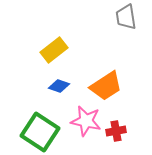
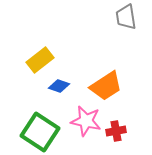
yellow rectangle: moved 14 px left, 10 px down
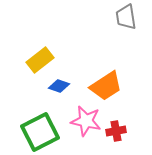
green square: rotated 30 degrees clockwise
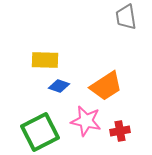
yellow rectangle: moved 5 px right; rotated 40 degrees clockwise
red cross: moved 4 px right
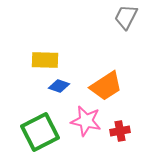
gray trapezoid: rotated 36 degrees clockwise
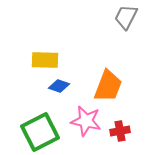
orange trapezoid: moved 2 px right; rotated 36 degrees counterclockwise
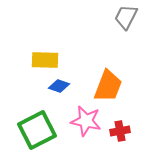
green square: moved 3 px left, 2 px up
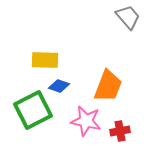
gray trapezoid: moved 2 px right; rotated 112 degrees clockwise
green square: moved 4 px left, 20 px up
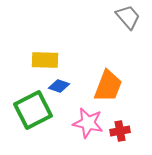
pink star: moved 2 px right, 2 px down
